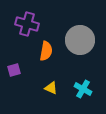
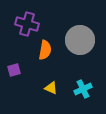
orange semicircle: moved 1 px left, 1 px up
cyan cross: rotated 36 degrees clockwise
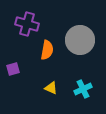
orange semicircle: moved 2 px right
purple square: moved 1 px left, 1 px up
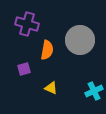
purple square: moved 11 px right
cyan cross: moved 11 px right, 2 px down
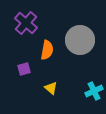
purple cross: moved 1 px left, 1 px up; rotated 25 degrees clockwise
yellow triangle: rotated 16 degrees clockwise
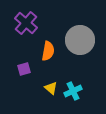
orange semicircle: moved 1 px right, 1 px down
cyan cross: moved 21 px left
